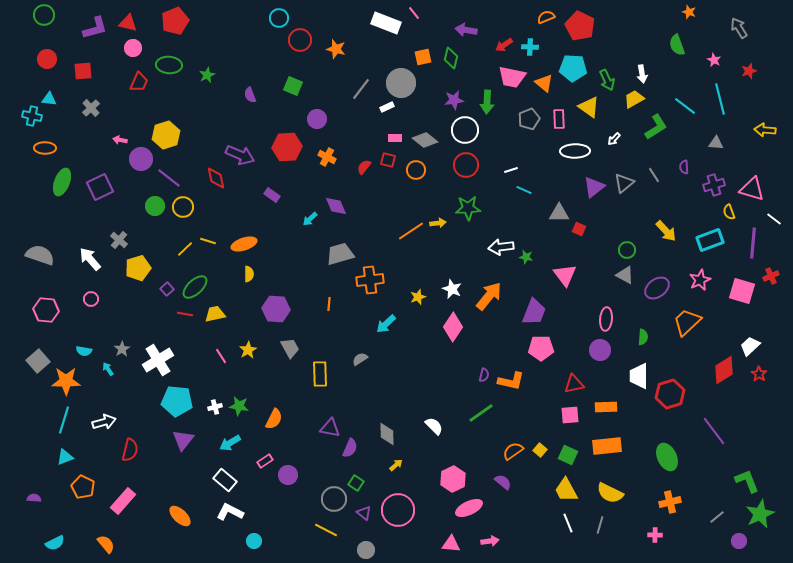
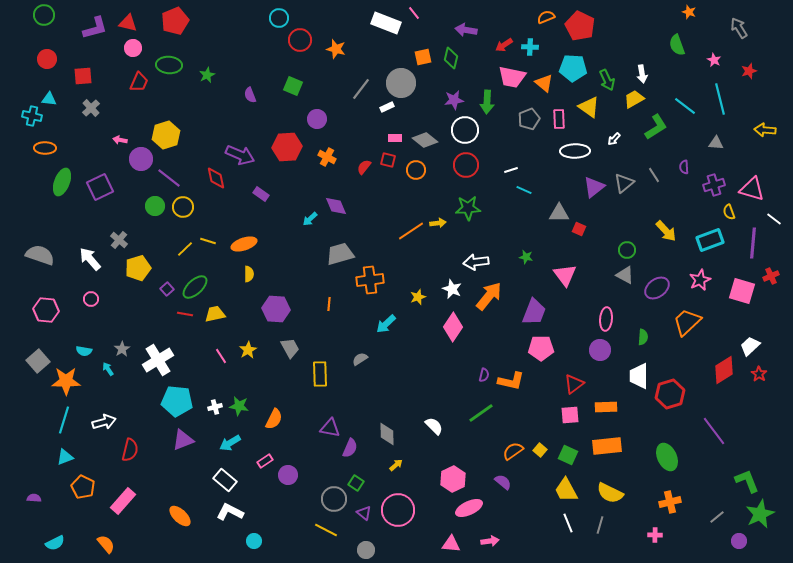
red square at (83, 71): moved 5 px down
purple rectangle at (272, 195): moved 11 px left, 1 px up
white arrow at (501, 247): moved 25 px left, 15 px down
red triangle at (574, 384): rotated 25 degrees counterclockwise
purple triangle at (183, 440): rotated 30 degrees clockwise
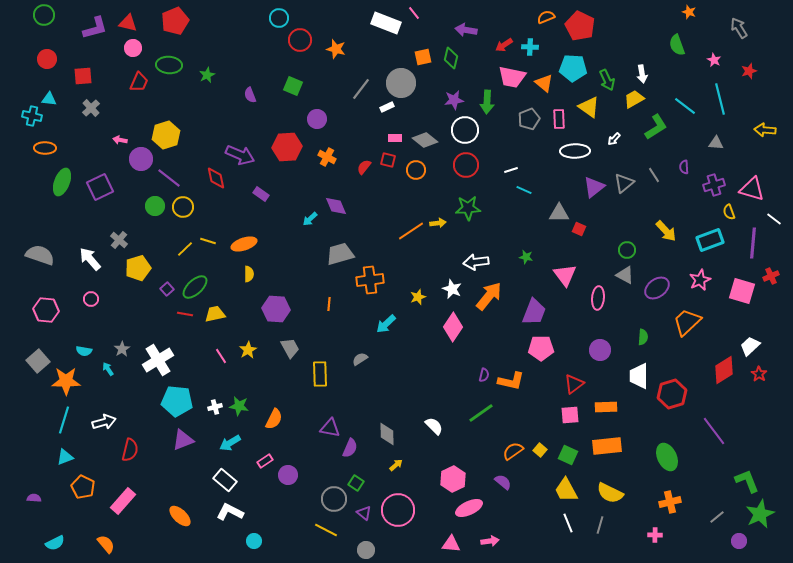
pink ellipse at (606, 319): moved 8 px left, 21 px up
red hexagon at (670, 394): moved 2 px right
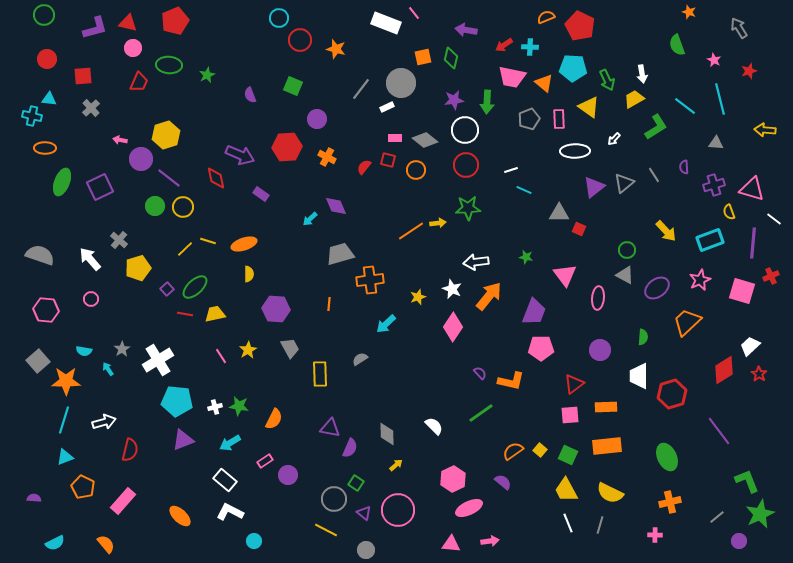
purple semicircle at (484, 375): moved 4 px left, 2 px up; rotated 56 degrees counterclockwise
purple line at (714, 431): moved 5 px right
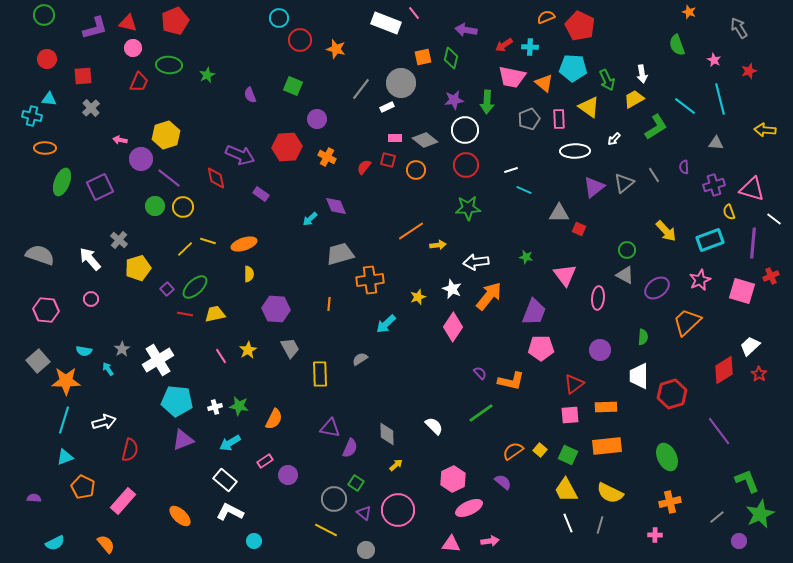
yellow arrow at (438, 223): moved 22 px down
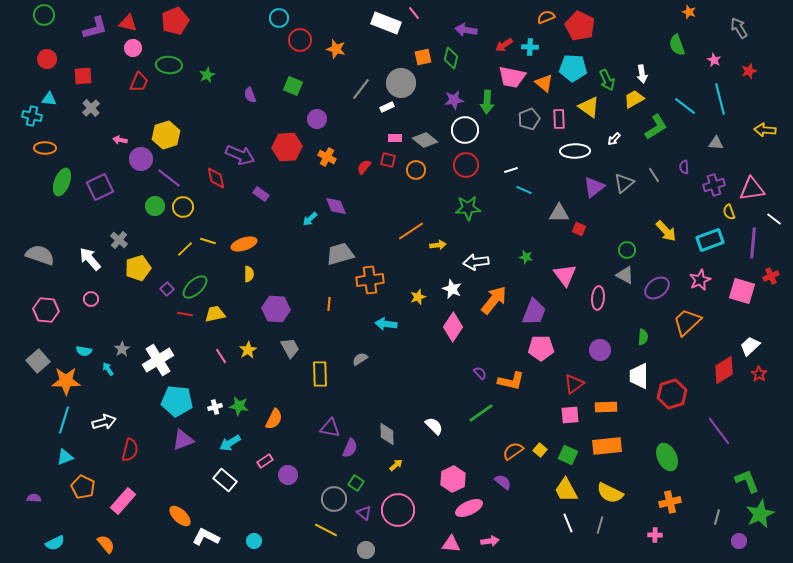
pink triangle at (752, 189): rotated 24 degrees counterclockwise
orange arrow at (489, 296): moved 5 px right, 4 px down
cyan arrow at (386, 324): rotated 50 degrees clockwise
white L-shape at (230, 512): moved 24 px left, 25 px down
gray line at (717, 517): rotated 35 degrees counterclockwise
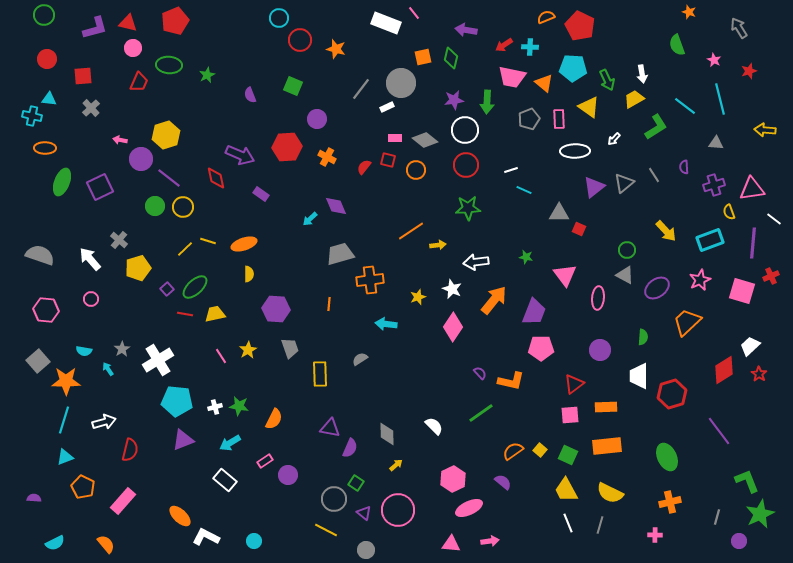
gray trapezoid at (290, 348): rotated 10 degrees clockwise
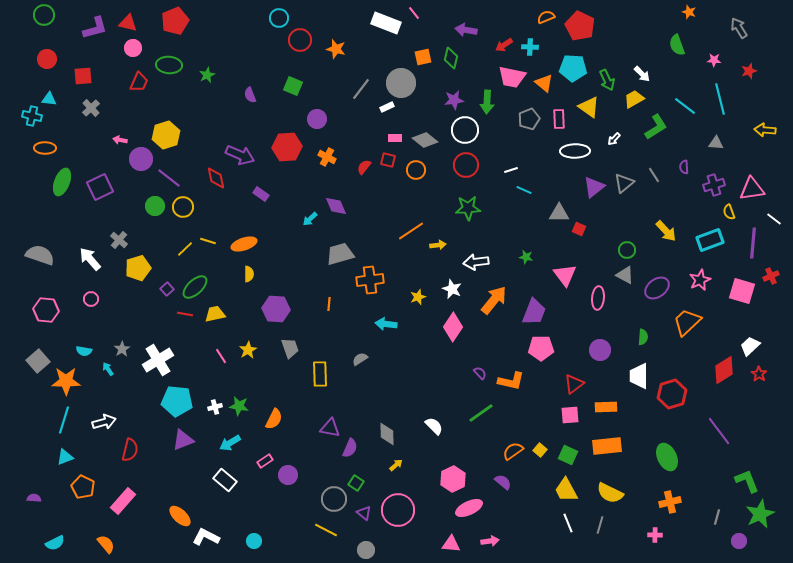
pink star at (714, 60): rotated 24 degrees counterclockwise
white arrow at (642, 74): rotated 36 degrees counterclockwise
